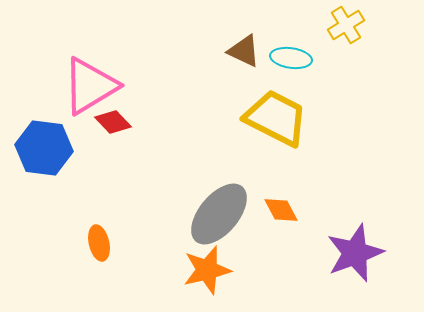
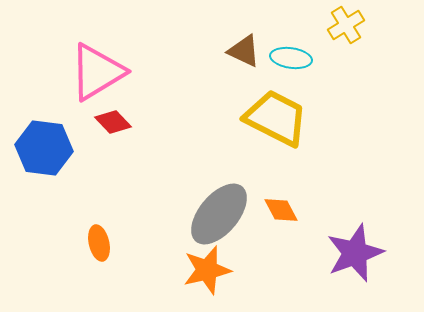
pink triangle: moved 7 px right, 14 px up
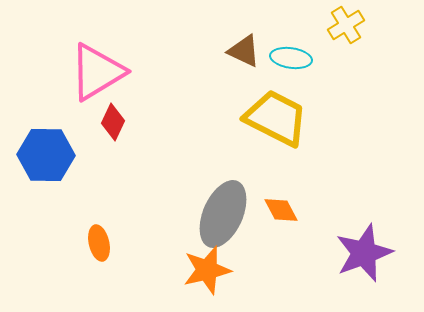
red diamond: rotated 69 degrees clockwise
blue hexagon: moved 2 px right, 7 px down; rotated 6 degrees counterclockwise
gray ellipse: moved 4 px right; rotated 16 degrees counterclockwise
purple star: moved 9 px right
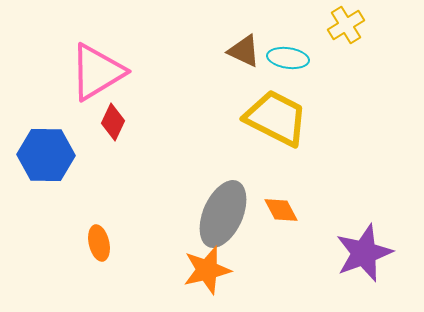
cyan ellipse: moved 3 px left
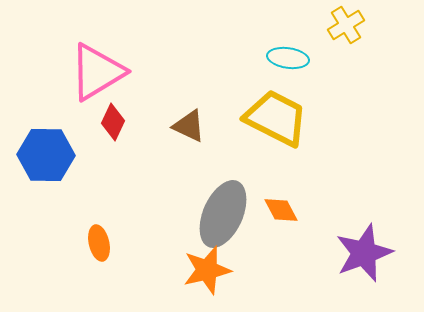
brown triangle: moved 55 px left, 75 px down
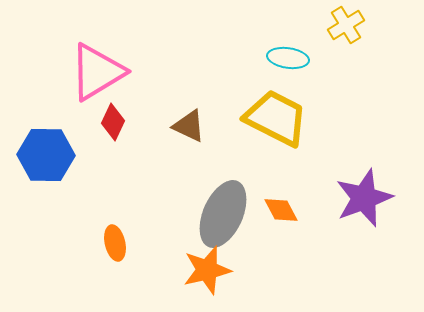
orange ellipse: moved 16 px right
purple star: moved 55 px up
